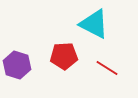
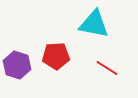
cyan triangle: rotated 16 degrees counterclockwise
red pentagon: moved 8 px left
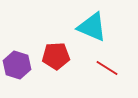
cyan triangle: moved 2 px left, 3 px down; rotated 12 degrees clockwise
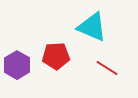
purple hexagon: rotated 12 degrees clockwise
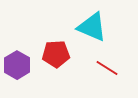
red pentagon: moved 2 px up
